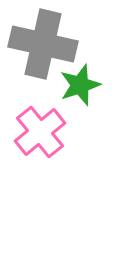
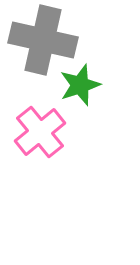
gray cross: moved 4 px up
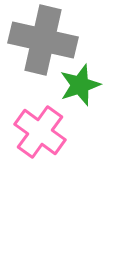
pink cross: rotated 15 degrees counterclockwise
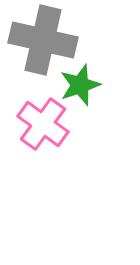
pink cross: moved 3 px right, 8 px up
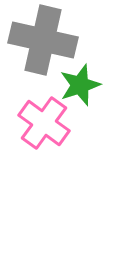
pink cross: moved 1 px right, 1 px up
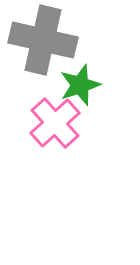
pink cross: moved 11 px right; rotated 12 degrees clockwise
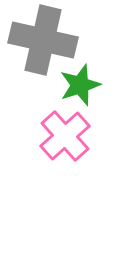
pink cross: moved 10 px right, 13 px down
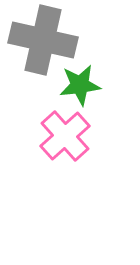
green star: rotated 12 degrees clockwise
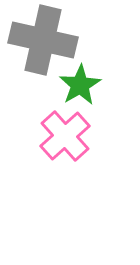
green star: rotated 24 degrees counterclockwise
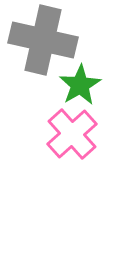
pink cross: moved 7 px right, 2 px up
